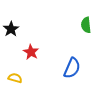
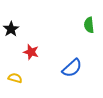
green semicircle: moved 3 px right
red star: rotated 14 degrees counterclockwise
blue semicircle: rotated 25 degrees clockwise
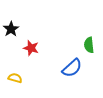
green semicircle: moved 20 px down
red star: moved 4 px up
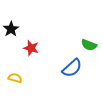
green semicircle: rotated 63 degrees counterclockwise
